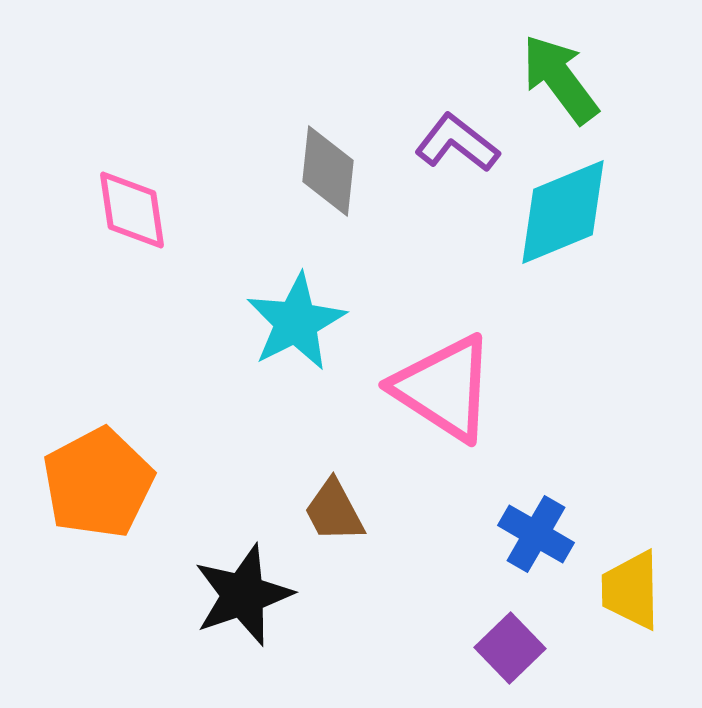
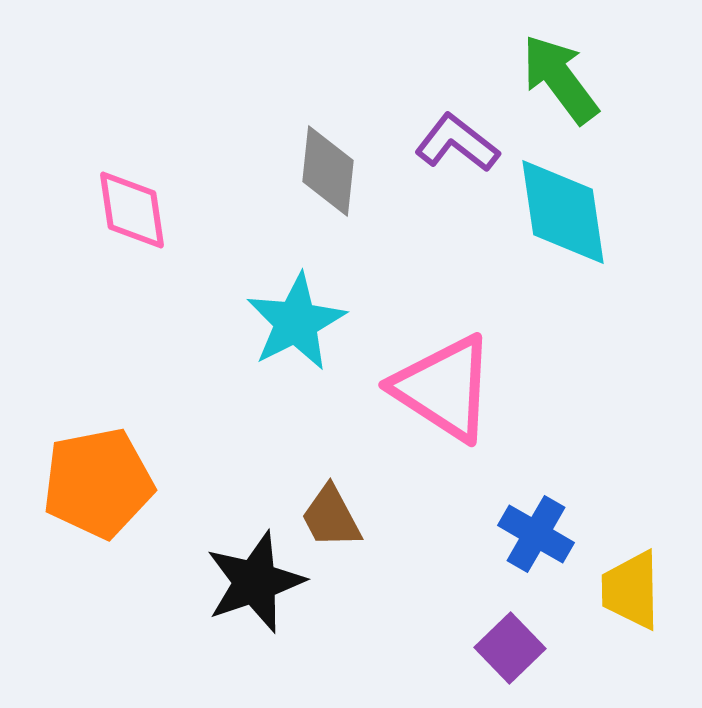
cyan diamond: rotated 76 degrees counterclockwise
orange pentagon: rotated 17 degrees clockwise
brown trapezoid: moved 3 px left, 6 px down
black star: moved 12 px right, 13 px up
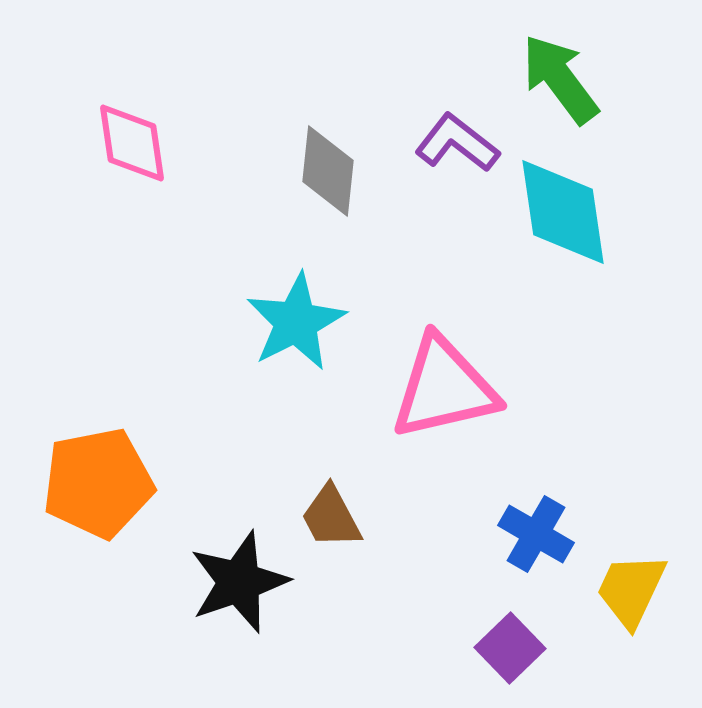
pink diamond: moved 67 px up
pink triangle: rotated 46 degrees counterclockwise
black star: moved 16 px left
yellow trapezoid: rotated 26 degrees clockwise
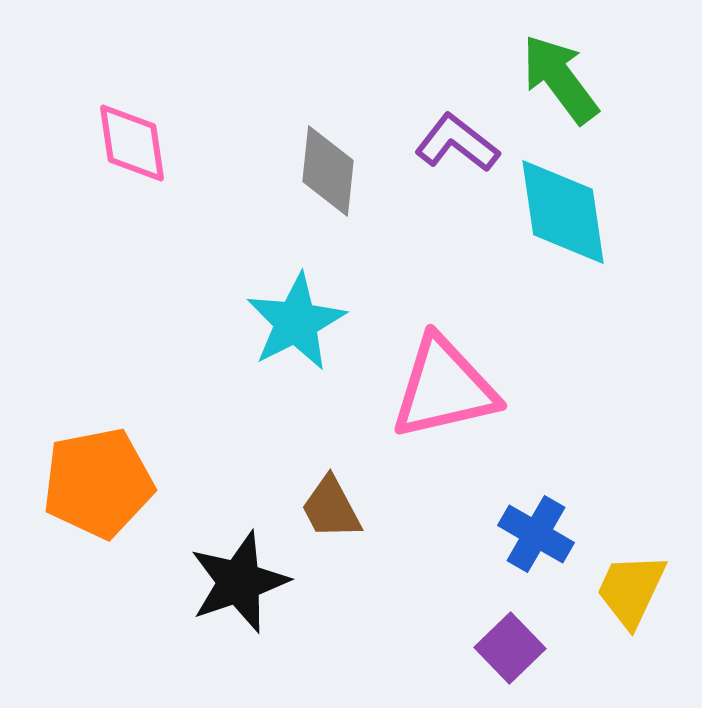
brown trapezoid: moved 9 px up
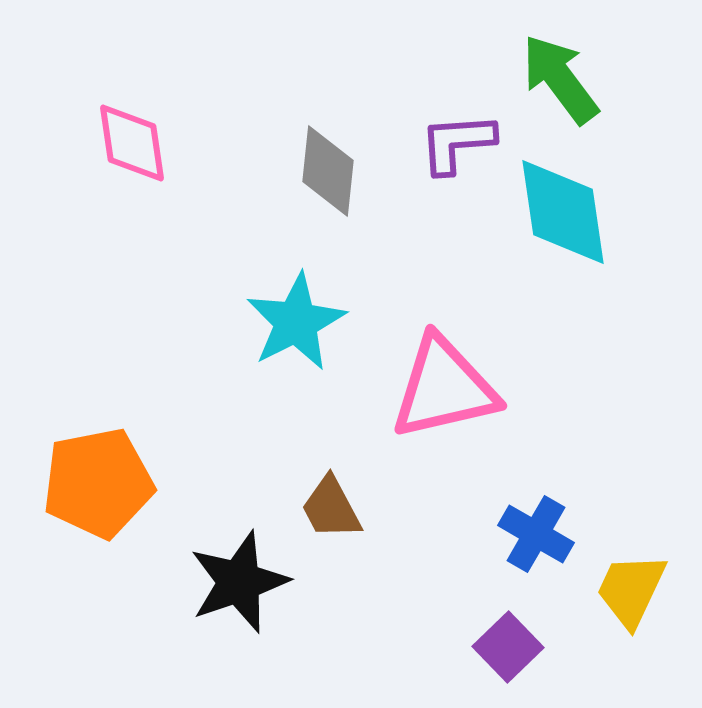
purple L-shape: rotated 42 degrees counterclockwise
purple square: moved 2 px left, 1 px up
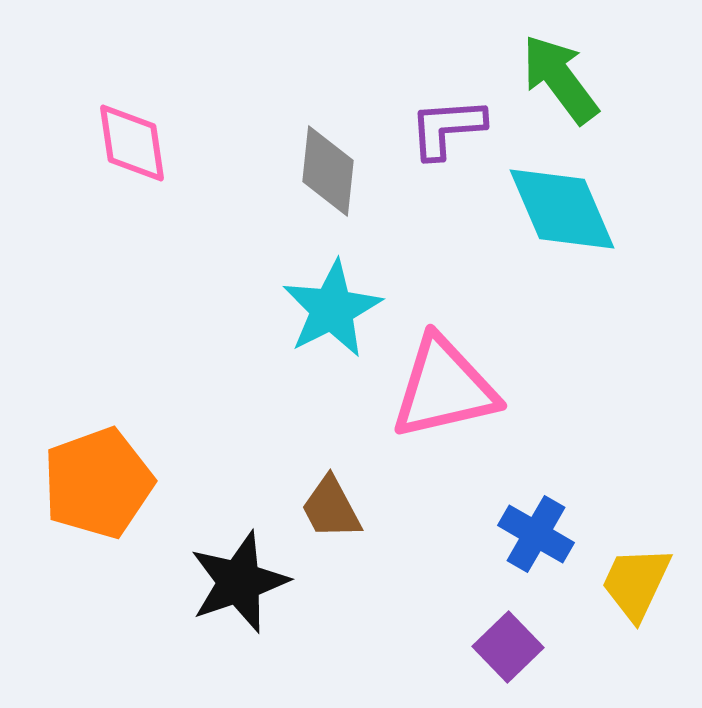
purple L-shape: moved 10 px left, 15 px up
cyan diamond: moved 1 px left, 3 px up; rotated 15 degrees counterclockwise
cyan star: moved 36 px right, 13 px up
orange pentagon: rotated 9 degrees counterclockwise
yellow trapezoid: moved 5 px right, 7 px up
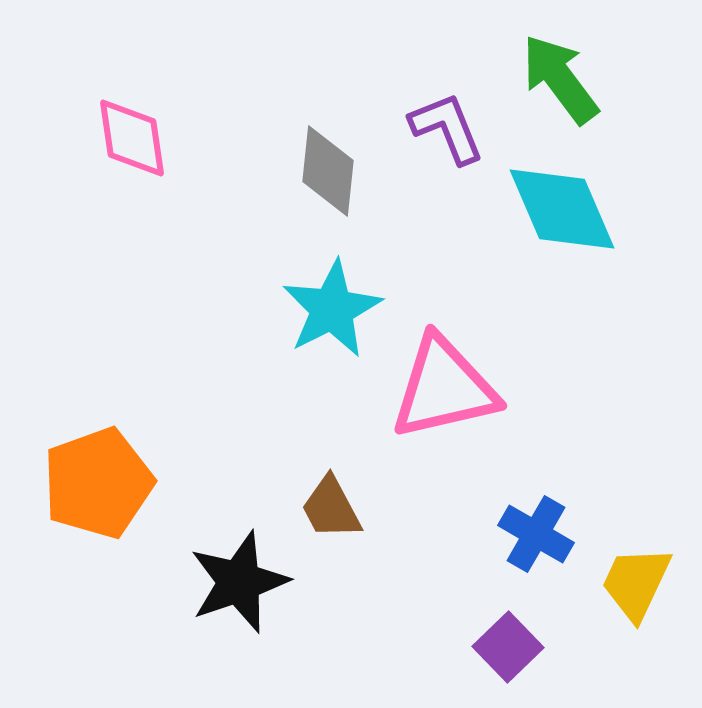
purple L-shape: rotated 72 degrees clockwise
pink diamond: moved 5 px up
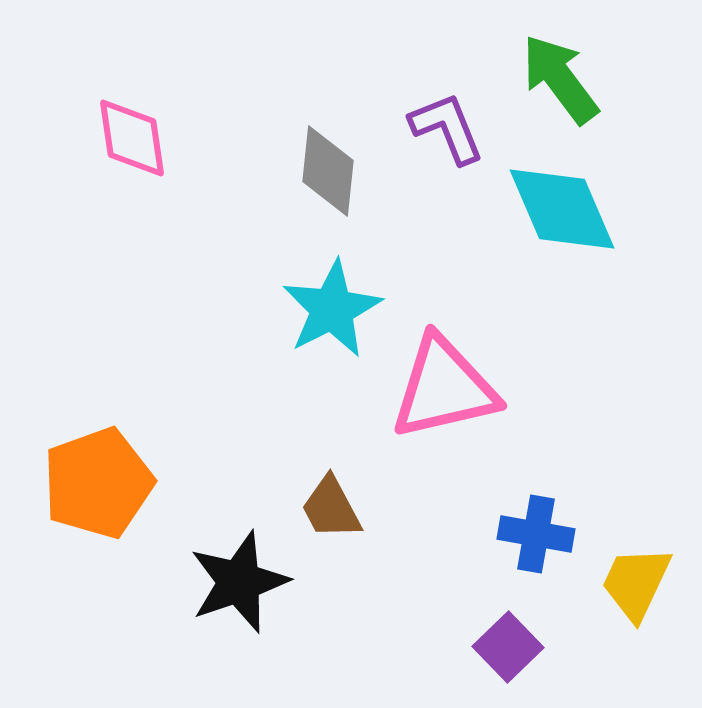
blue cross: rotated 20 degrees counterclockwise
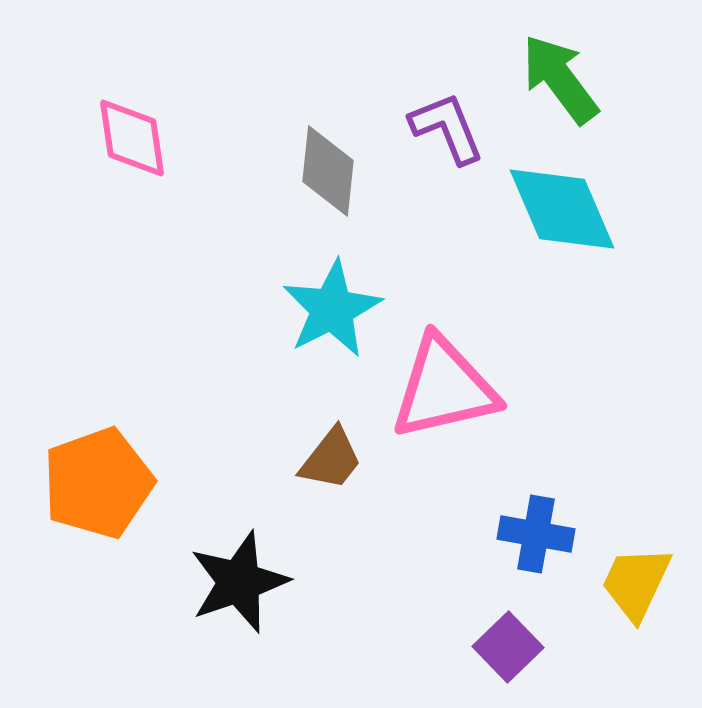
brown trapezoid: moved 49 px up; rotated 114 degrees counterclockwise
